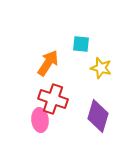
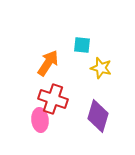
cyan square: moved 1 px right, 1 px down
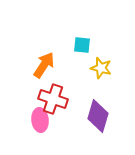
orange arrow: moved 4 px left, 2 px down
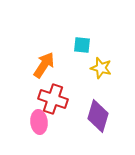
pink ellipse: moved 1 px left, 2 px down
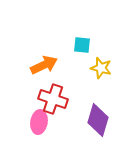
orange arrow: rotated 32 degrees clockwise
purple diamond: moved 4 px down
pink ellipse: rotated 15 degrees clockwise
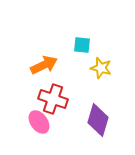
pink ellipse: rotated 45 degrees counterclockwise
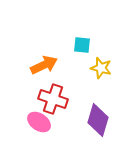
pink ellipse: rotated 20 degrees counterclockwise
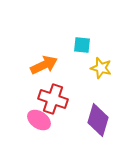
pink ellipse: moved 2 px up
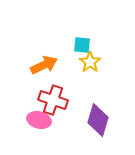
yellow star: moved 11 px left, 6 px up; rotated 20 degrees clockwise
red cross: moved 1 px down
pink ellipse: rotated 20 degrees counterclockwise
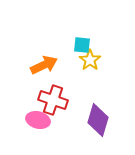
yellow star: moved 2 px up
pink ellipse: moved 1 px left
